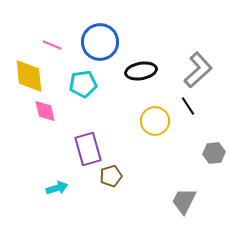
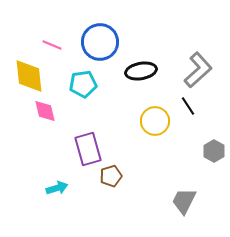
gray hexagon: moved 2 px up; rotated 25 degrees counterclockwise
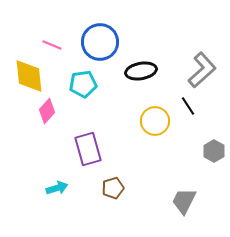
gray L-shape: moved 4 px right
pink diamond: moved 2 px right; rotated 55 degrees clockwise
brown pentagon: moved 2 px right, 12 px down
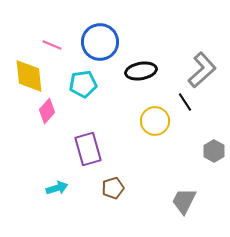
black line: moved 3 px left, 4 px up
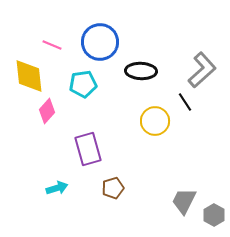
black ellipse: rotated 12 degrees clockwise
gray hexagon: moved 64 px down
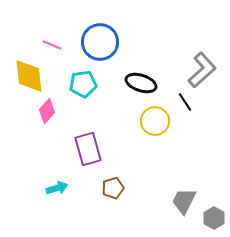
black ellipse: moved 12 px down; rotated 16 degrees clockwise
gray hexagon: moved 3 px down
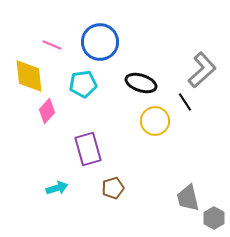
gray trapezoid: moved 4 px right, 3 px up; rotated 40 degrees counterclockwise
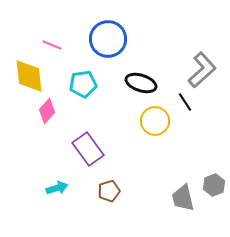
blue circle: moved 8 px right, 3 px up
purple rectangle: rotated 20 degrees counterclockwise
brown pentagon: moved 4 px left, 3 px down
gray trapezoid: moved 5 px left
gray hexagon: moved 33 px up; rotated 10 degrees clockwise
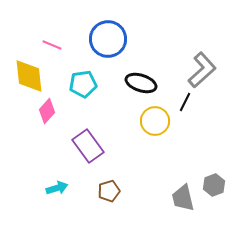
black line: rotated 60 degrees clockwise
purple rectangle: moved 3 px up
